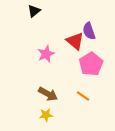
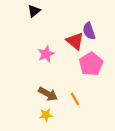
orange line: moved 8 px left, 3 px down; rotated 24 degrees clockwise
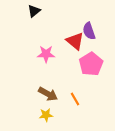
pink star: rotated 24 degrees clockwise
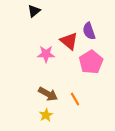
red triangle: moved 6 px left
pink pentagon: moved 2 px up
yellow star: rotated 24 degrees counterclockwise
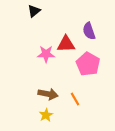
red triangle: moved 3 px left, 3 px down; rotated 42 degrees counterclockwise
pink pentagon: moved 3 px left, 2 px down; rotated 10 degrees counterclockwise
brown arrow: rotated 18 degrees counterclockwise
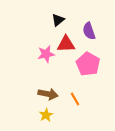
black triangle: moved 24 px right, 9 px down
pink star: rotated 12 degrees counterclockwise
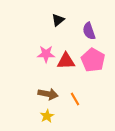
red triangle: moved 17 px down
pink star: rotated 12 degrees clockwise
pink pentagon: moved 5 px right, 4 px up
yellow star: moved 1 px right, 1 px down
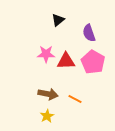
purple semicircle: moved 2 px down
pink pentagon: moved 2 px down
orange line: rotated 32 degrees counterclockwise
